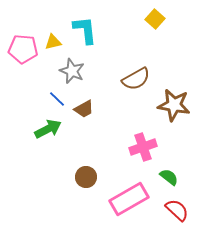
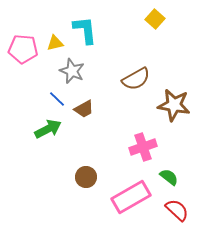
yellow triangle: moved 2 px right, 1 px down
pink rectangle: moved 2 px right, 2 px up
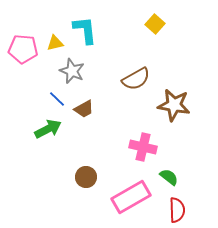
yellow square: moved 5 px down
pink cross: rotated 32 degrees clockwise
red semicircle: rotated 45 degrees clockwise
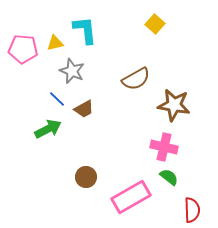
pink cross: moved 21 px right
red semicircle: moved 15 px right
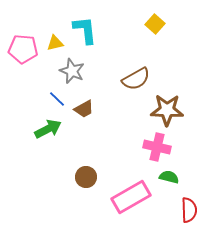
brown star: moved 7 px left, 5 px down; rotated 8 degrees counterclockwise
pink cross: moved 7 px left
green semicircle: rotated 24 degrees counterclockwise
red semicircle: moved 3 px left
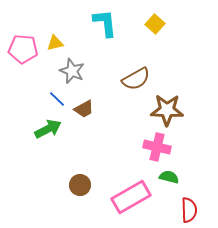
cyan L-shape: moved 20 px right, 7 px up
brown circle: moved 6 px left, 8 px down
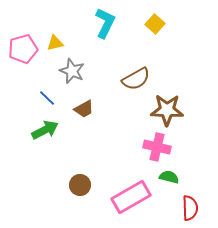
cyan L-shape: rotated 32 degrees clockwise
pink pentagon: rotated 20 degrees counterclockwise
blue line: moved 10 px left, 1 px up
green arrow: moved 3 px left, 1 px down
red semicircle: moved 1 px right, 2 px up
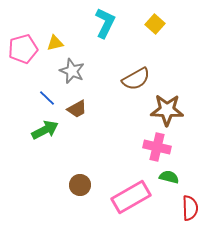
brown trapezoid: moved 7 px left
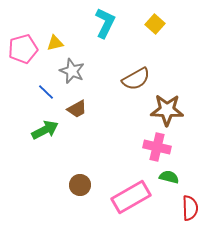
blue line: moved 1 px left, 6 px up
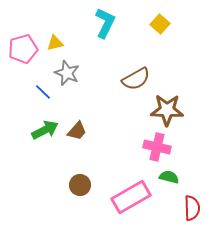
yellow square: moved 5 px right
gray star: moved 5 px left, 2 px down
blue line: moved 3 px left
brown trapezoid: moved 22 px down; rotated 20 degrees counterclockwise
red semicircle: moved 2 px right
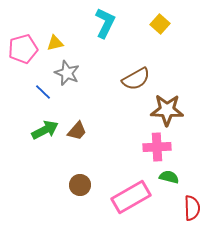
pink cross: rotated 16 degrees counterclockwise
